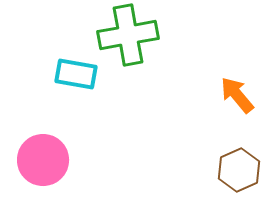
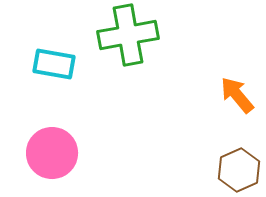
cyan rectangle: moved 22 px left, 10 px up
pink circle: moved 9 px right, 7 px up
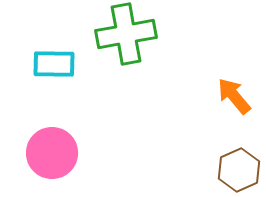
green cross: moved 2 px left, 1 px up
cyan rectangle: rotated 9 degrees counterclockwise
orange arrow: moved 3 px left, 1 px down
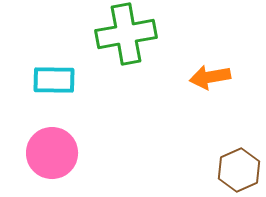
cyan rectangle: moved 16 px down
orange arrow: moved 24 px left, 19 px up; rotated 60 degrees counterclockwise
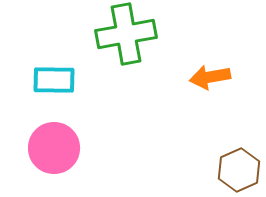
pink circle: moved 2 px right, 5 px up
